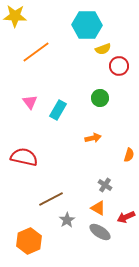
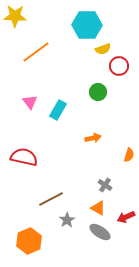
green circle: moved 2 px left, 6 px up
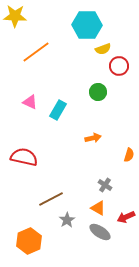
pink triangle: rotated 28 degrees counterclockwise
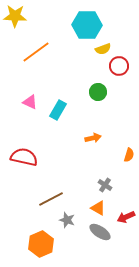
gray star: rotated 21 degrees counterclockwise
orange hexagon: moved 12 px right, 3 px down
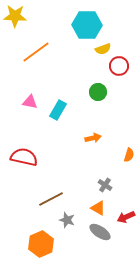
pink triangle: rotated 14 degrees counterclockwise
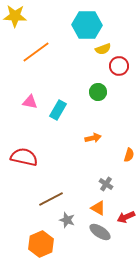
gray cross: moved 1 px right, 1 px up
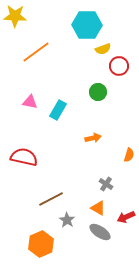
gray star: rotated 14 degrees clockwise
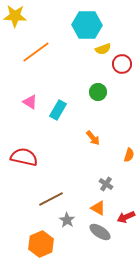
red circle: moved 3 px right, 2 px up
pink triangle: rotated 21 degrees clockwise
orange arrow: rotated 63 degrees clockwise
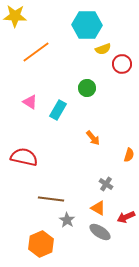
green circle: moved 11 px left, 4 px up
brown line: rotated 35 degrees clockwise
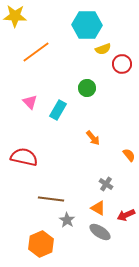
pink triangle: rotated 14 degrees clockwise
orange semicircle: rotated 56 degrees counterclockwise
red arrow: moved 2 px up
